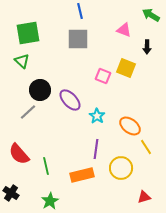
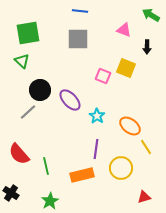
blue line: rotated 70 degrees counterclockwise
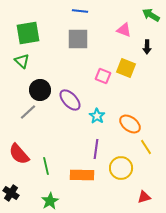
orange ellipse: moved 2 px up
orange rectangle: rotated 15 degrees clockwise
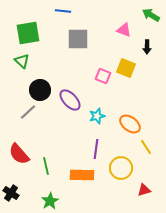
blue line: moved 17 px left
cyan star: rotated 21 degrees clockwise
red triangle: moved 7 px up
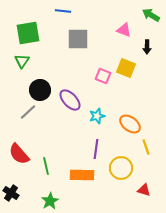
green triangle: rotated 21 degrees clockwise
yellow line: rotated 14 degrees clockwise
red triangle: rotated 32 degrees clockwise
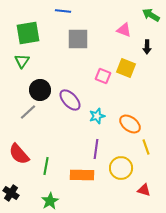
green line: rotated 24 degrees clockwise
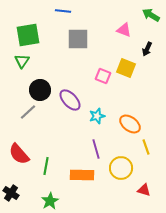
green square: moved 2 px down
black arrow: moved 2 px down; rotated 24 degrees clockwise
purple line: rotated 24 degrees counterclockwise
